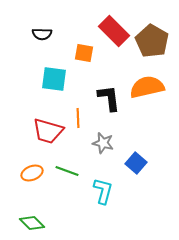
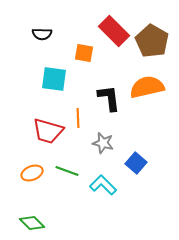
cyan L-shape: moved 6 px up; rotated 60 degrees counterclockwise
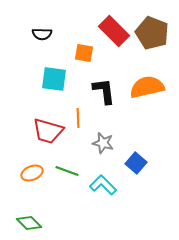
brown pentagon: moved 8 px up; rotated 8 degrees counterclockwise
black L-shape: moved 5 px left, 7 px up
green diamond: moved 3 px left
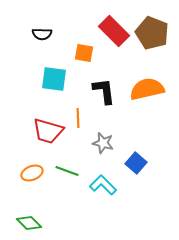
orange semicircle: moved 2 px down
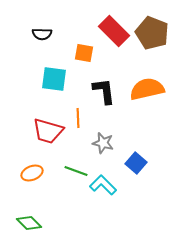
green line: moved 9 px right
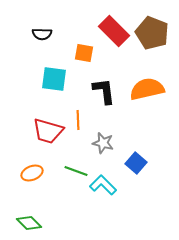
orange line: moved 2 px down
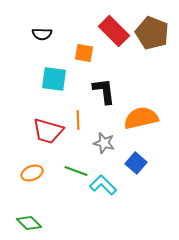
orange semicircle: moved 6 px left, 29 px down
gray star: moved 1 px right
